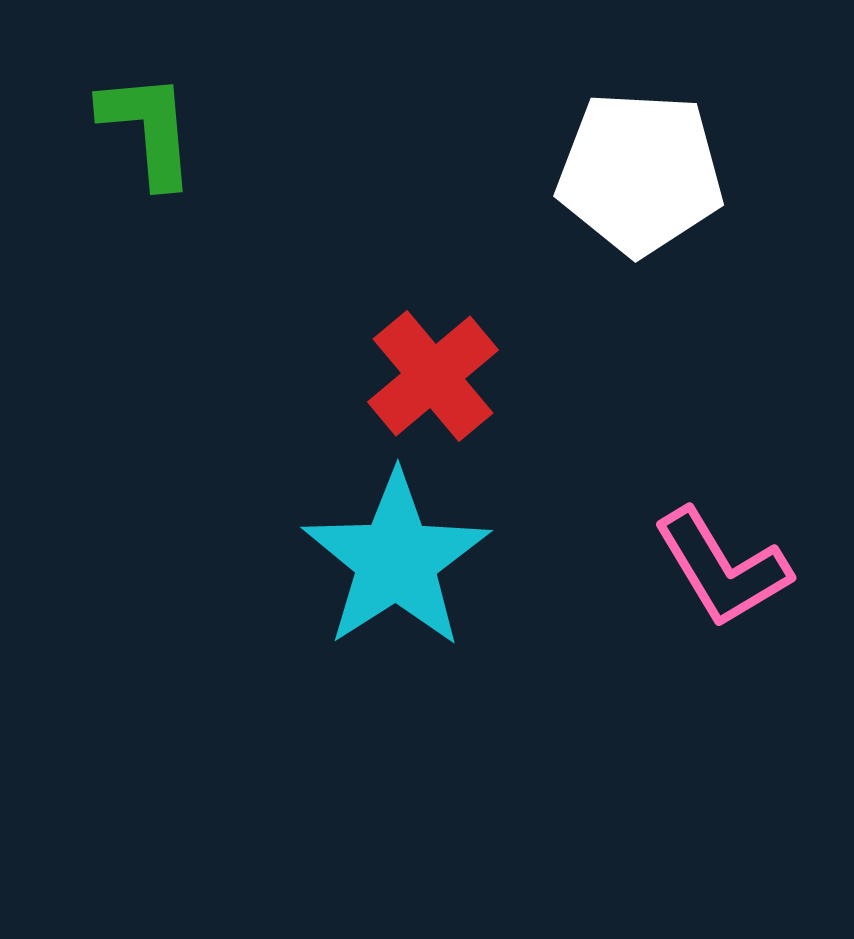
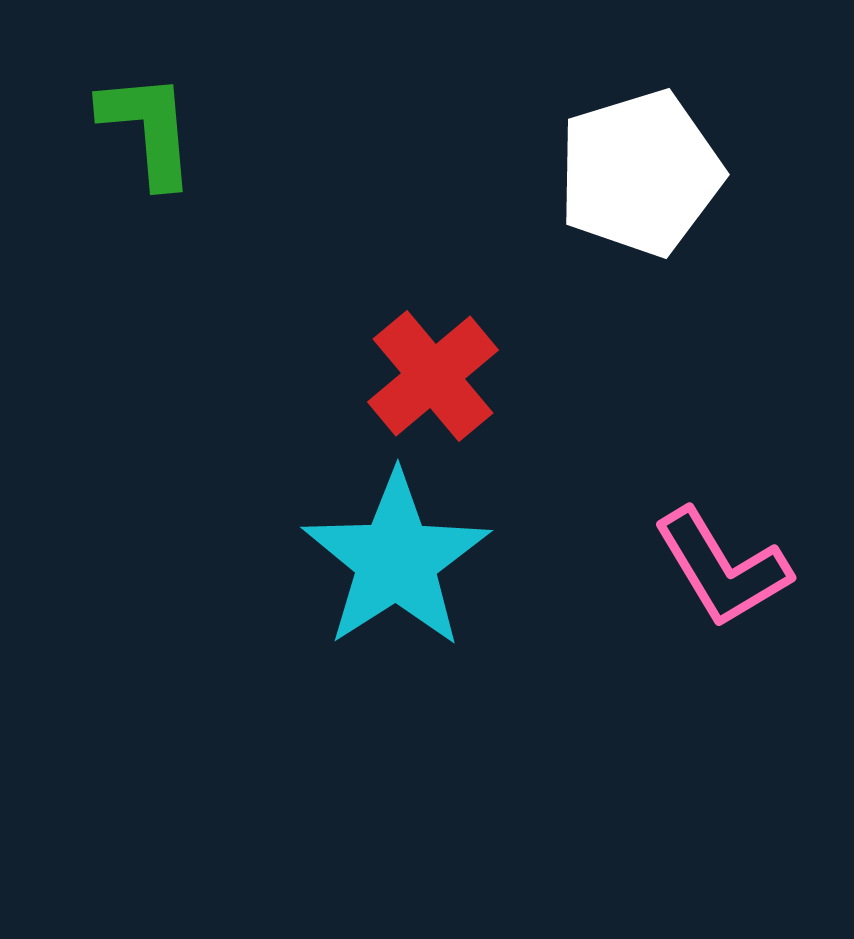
white pentagon: rotated 20 degrees counterclockwise
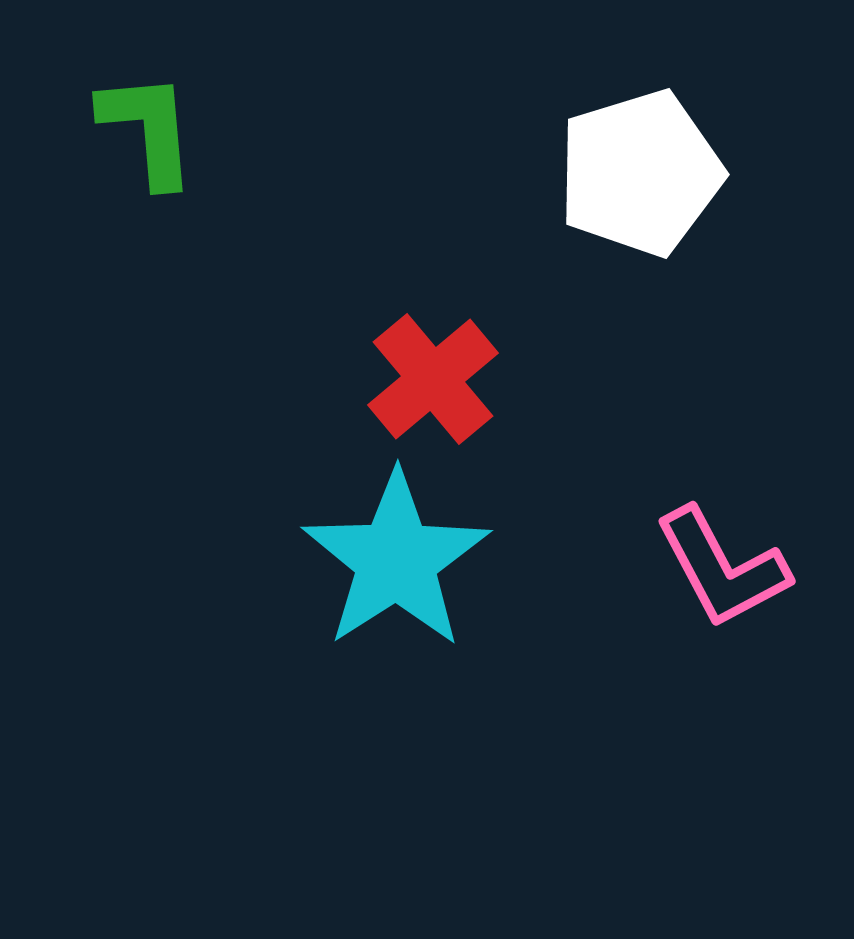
red cross: moved 3 px down
pink L-shape: rotated 3 degrees clockwise
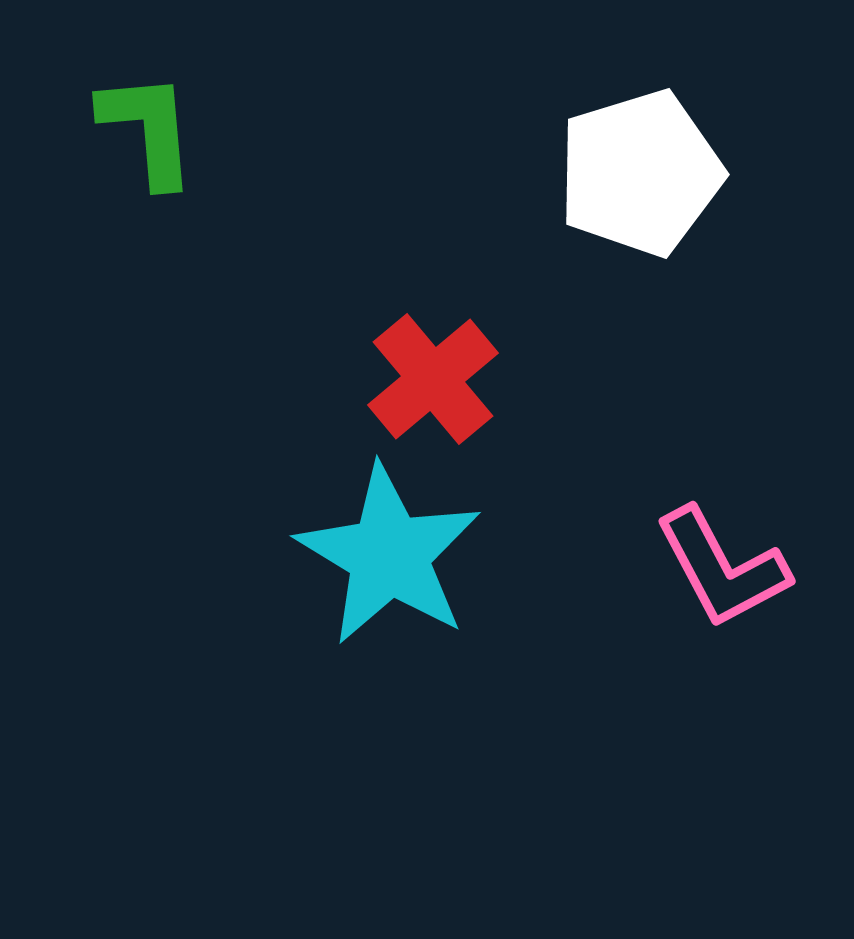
cyan star: moved 7 px left, 5 px up; rotated 8 degrees counterclockwise
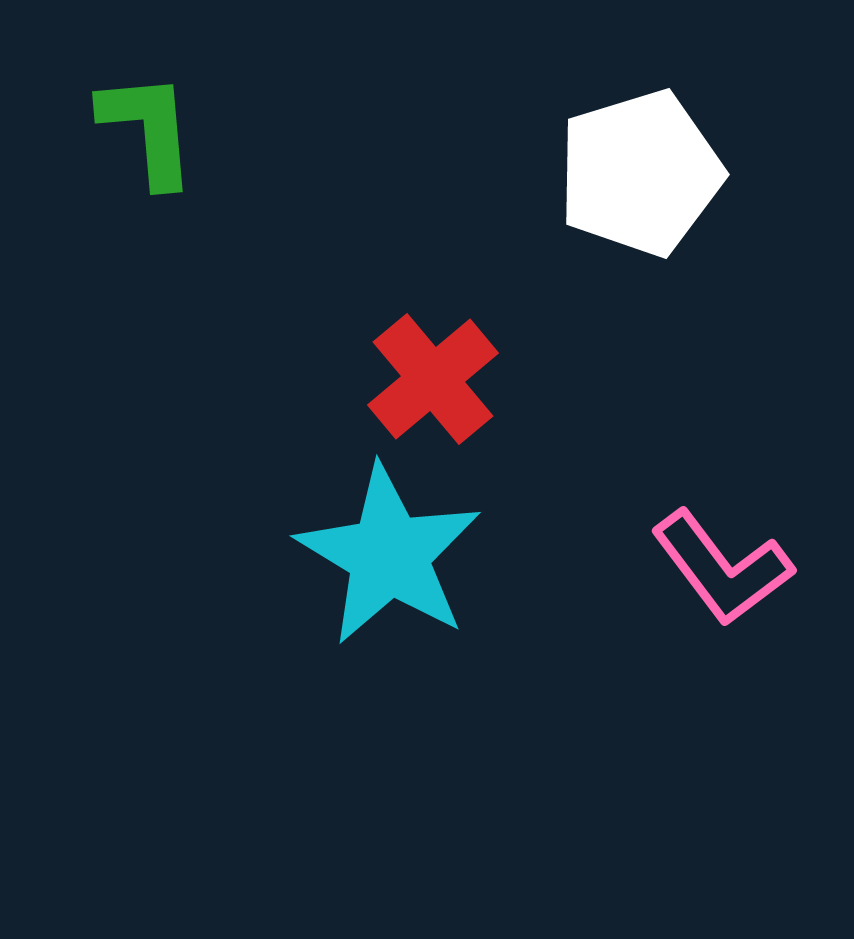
pink L-shape: rotated 9 degrees counterclockwise
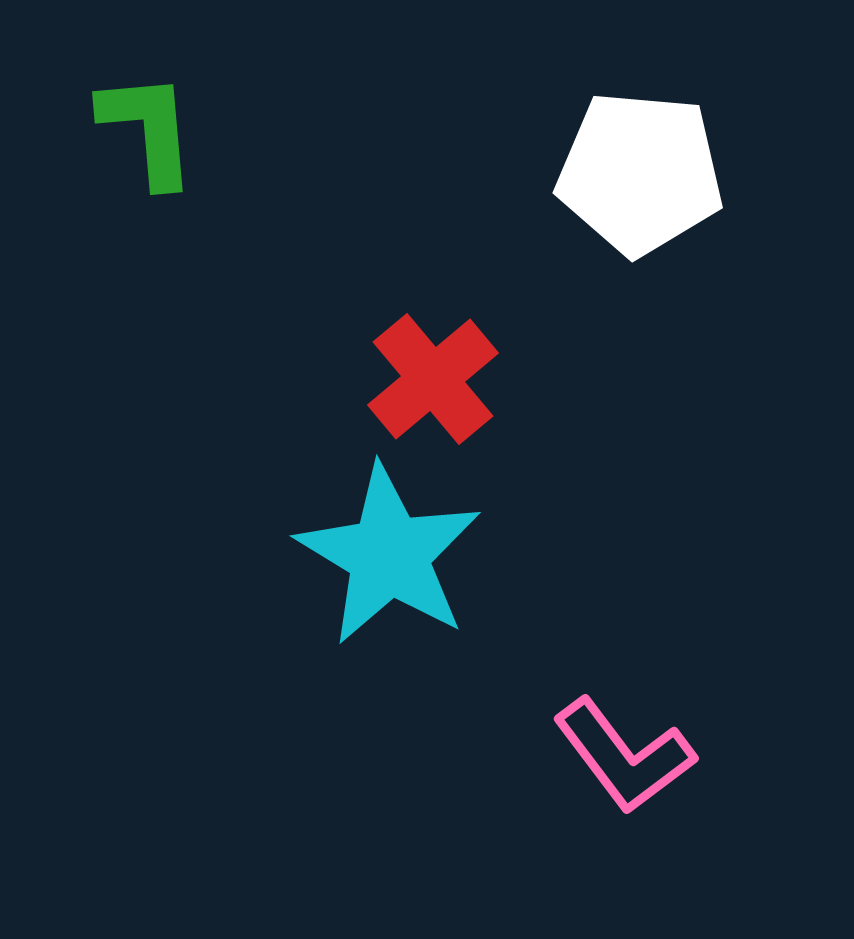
white pentagon: rotated 22 degrees clockwise
pink L-shape: moved 98 px left, 188 px down
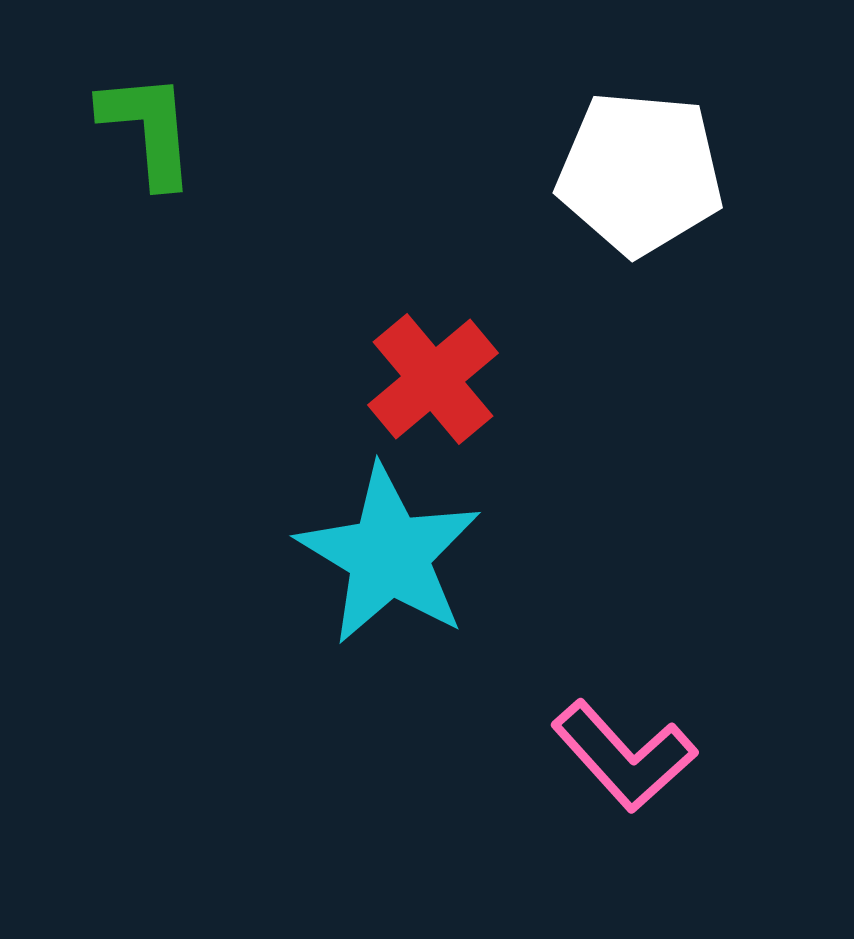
pink L-shape: rotated 5 degrees counterclockwise
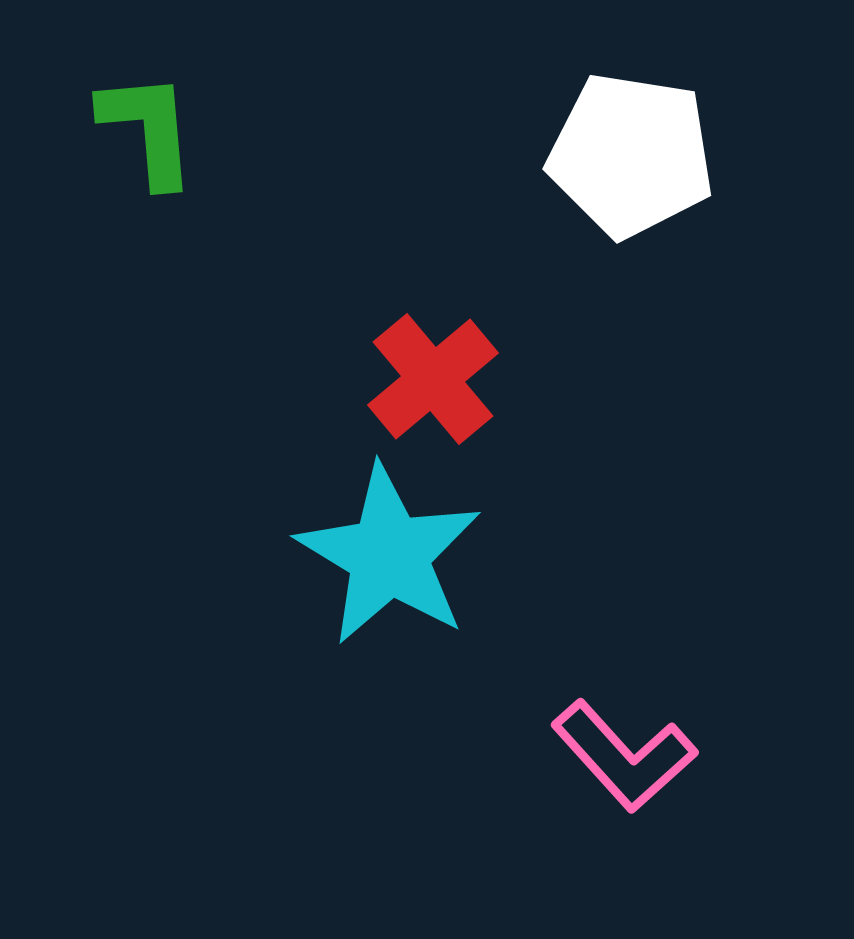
white pentagon: moved 9 px left, 18 px up; rotated 4 degrees clockwise
